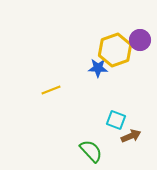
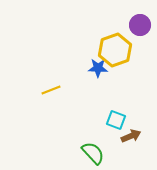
purple circle: moved 15 px up
green semicircle: moved 2 px right, 2 px down
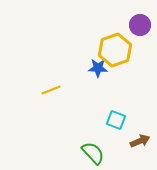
brown arrow: moved 9 px right, 5 px down
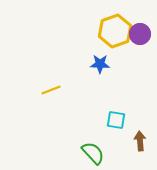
purple circle: moved 9 px down
yellow hexagon: moved 19 px up
blue star: moved 2 px right, 4 px up
cyan square: rotated 12 degrees counterclockwise
brown arrow: rotated 72 degrees counterclockwise
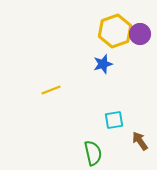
blue star: moved 3 px right; rotated 18 degrees counterclockwise
cyan square: moved 2 px left; rotated 18 degrees counterclockwise
brown arrow: rotated 30 degrees counterclockwise
green semicircle: rotated 30 degrees clockwise
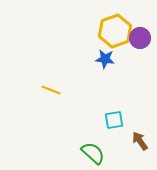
purple circle: moved 4 px down
blue star: moved 2 px right, 5 px up; rotated 24 degrees clockwise
yellow line: rotated 42 degrees clockwise
green semicircle: rotated 35 degrees counterclockwise
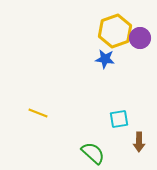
yellow line: moved 13 px left, 23 px down
cyan square: moved 5 px right, 1 px up
brown arrow: moved 1 px left, 1 px down; rotated 144 degrees counterclockwise
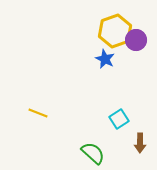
purple circle: moved 4 px left, 2 px down
blue star: rotated 18 degrees clockwise
cyan square: rotated 24 degrees counterclockwise
brown arrow: moved 1 px right, 1 px down
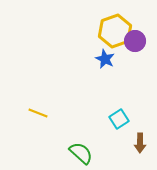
purple circle: moved 1 px left, 1 px down
green semicircle: moved 12 px left
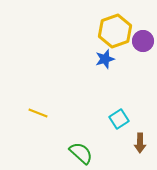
purple circle: moved 8 px right
blue star: rotated 30 degrees clockwise
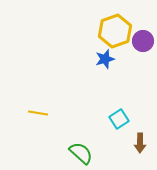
yellow line: rotated 12 degrees counterclockwise
